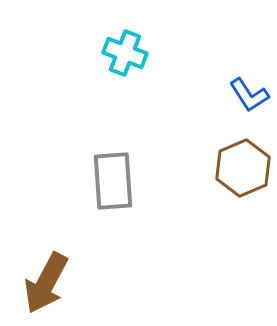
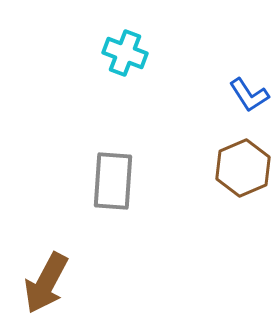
gray rectangle: rotated 8 degrees clockwise
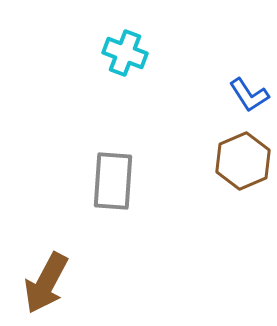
brown hexagon: moved 7 px up
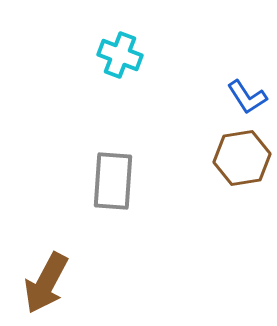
cyan cross: moved 5 px left, 2 px down
blue L-shape: moved 2 px left, 2 px down
brown hexagon: moved 1 px left, 3 px up; rotated 14 degrees clockwise
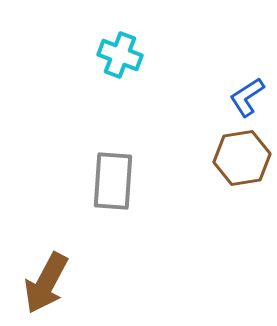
blue L-shape: rotated 90 degrees clockwise
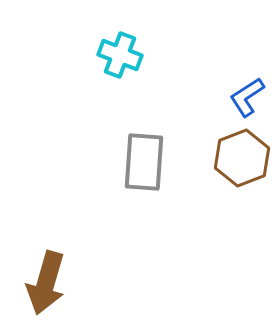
brown hexagon: rotated 12 degrees counterclockwise
gray rectangle: moved 31 px right, 19 px up
brown arrow: rotated 12 degrees counterclockwise
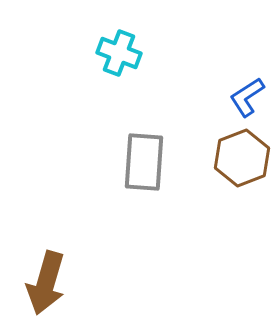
cyan cross: moved 1 px left, 2 px up
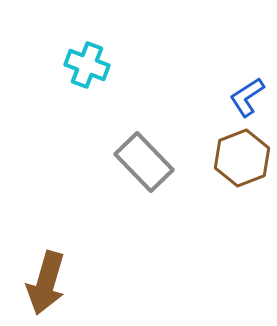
cyan cross: moved 32 px left, 12 px down
gray rectangle: rotated 48 degrees counterclockwise
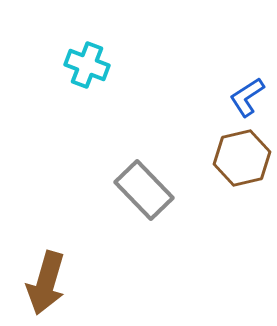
brown hexagon: rotated 8 degrees clockwise
gray rectangle: moved 28 px down
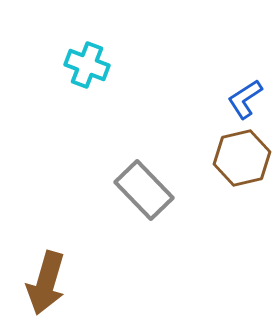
blue L-shape: moved 2 px left, 2 px down
